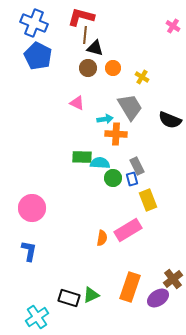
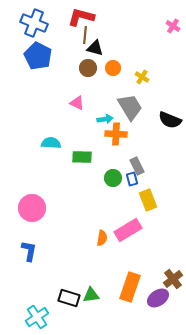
cyan semicircle: moved 49 px left, 20 px up
green triangle: rotated 18 degrees clockwise
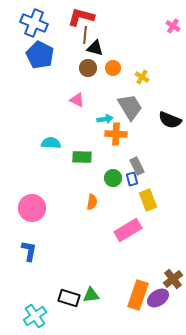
blue pentagon: moved 2 px right, 1 px up
pink triangle: moved 3 px up
orange semicircle: moved 10 px left, 36 px up
orange rectangle: moved 8 px right, 8 px down
cyan cross: moved 2 px left, 1 px up
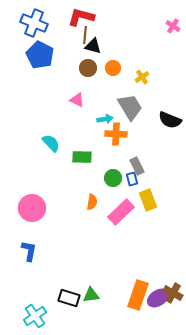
black triangle: moved 2 px left, 2 px up
yellow cross: rotated 24 degrees clockwise
cyan semicircle: rotated 42 degrees clockwise
pink rectangle: moved 7 px left, 18 px up; rotated 12 degrees counterclockwise
brown cross: moved 14 px down; rotated 24 degrees counterclockwise
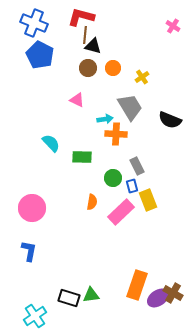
blue rectangle: moved 7 px down
orange rectangle: moved 1 px left, 10 px up
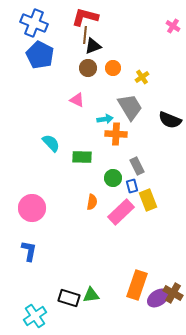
red L-shape: moved 4 px right
black triangle: rotated 36 degrees counterclockwise
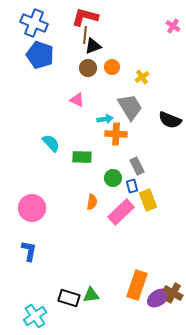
blue pentagon: rotated 8 degrees counterclockwise
orange circle: moved 1 px left, 1 px up
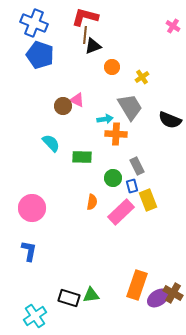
brown circle: moved 25 px left, 38 px down
